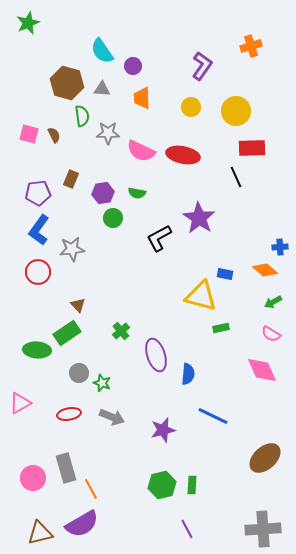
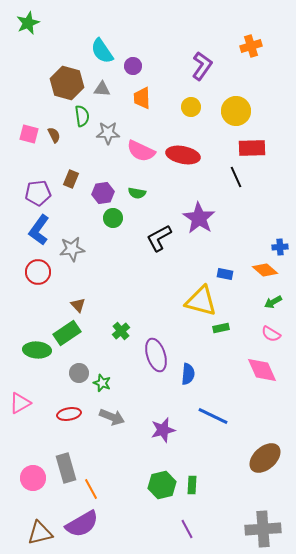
yellow triangle at (201, 296): moved 5 px down
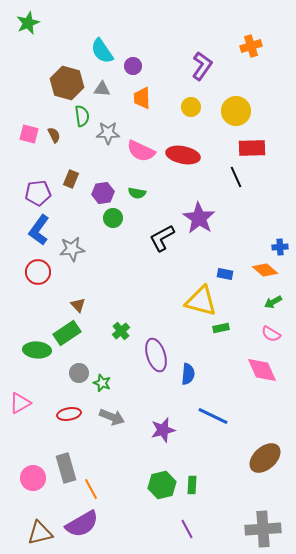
black L-shape at (159, 238): moved 3 px right
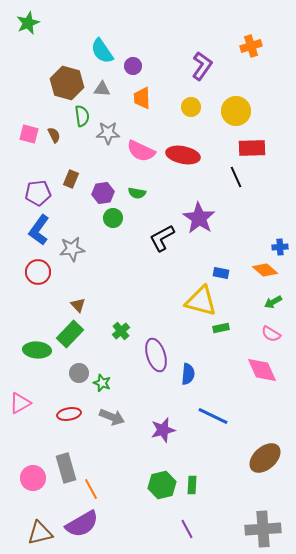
blue rectangle at (225, 274): moved 4 px left, 1 px up
green rectangle at (67, 333): moved 3 px right, 1 px down; rotated 12 degrees counterclockwise
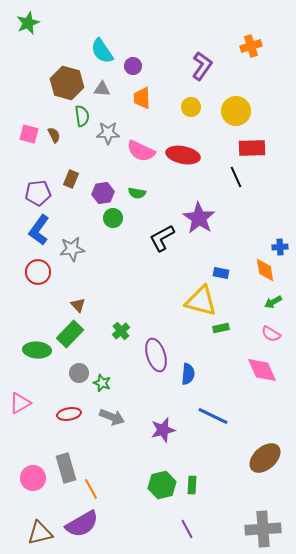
orange diamond at (265, 270): rotated 40 degrees clockwise
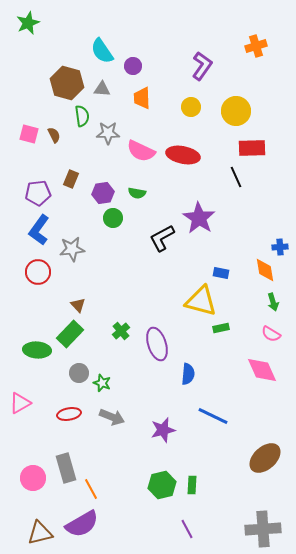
orange cross at (251, 46): moved 5 px right
green arrow at (273, 302): rotated 78 degrees counterclockwise
purple ellipse at (156, 355): moved 1 px right, 11 px up
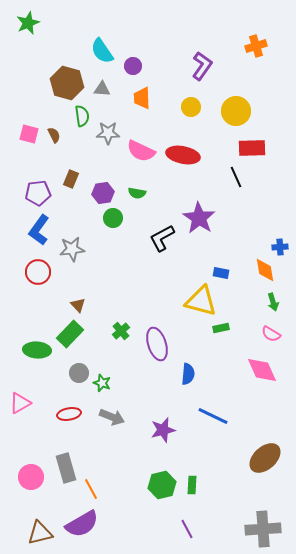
pink circle at (33, 478): moved 2 px left, 1 px up
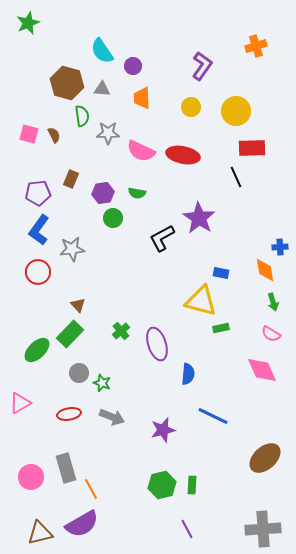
green ellipse at (37, 350): rotated 48 degrees counterclockwise
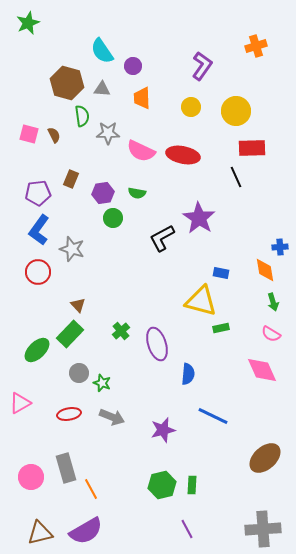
gray star at (72, 249): rotated 25 degrees clockwise
purple semicircle at (82, 524): moved 4 px right, 7 px down
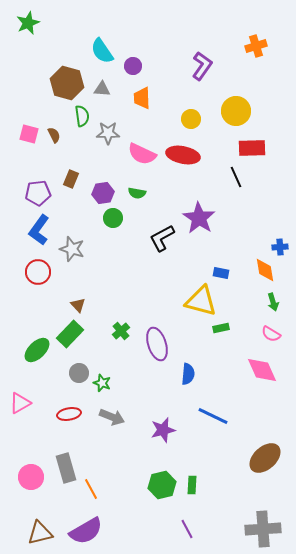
yellow circle at (191, 107): moved 12 px down
pink semicircle at (141, 151): moved 1 px right, 3 px down
